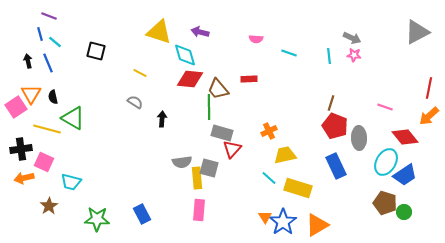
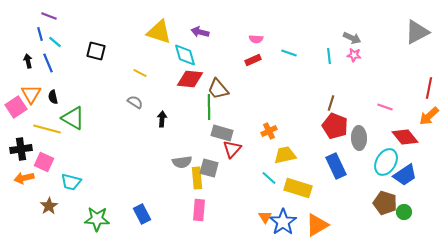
red rectangle at (249, 79): moved 4 px right, 19 px up; rotated 21 degrees counterclockwise
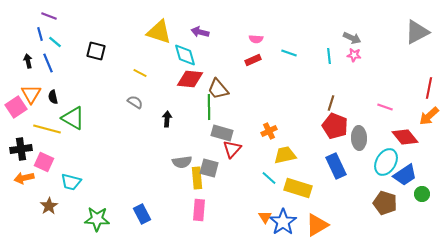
black arrow at (162, 119): moved 5 px right
green circle at (404, 212): moved 18 px right, 18 px up
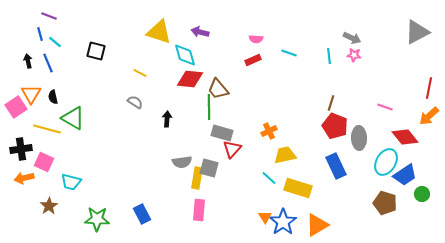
yellow rectangle at (197, 178): rotated 15 degrees clockwise
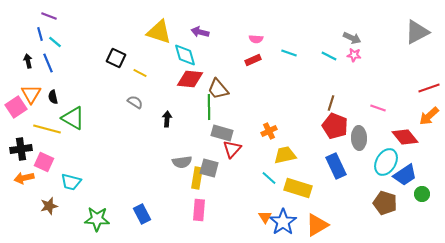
black square at (96, 51): moved 20 px right, 7 px down; rotated 12 degrees clockwise
cyan line at (329, 56): rotated 56 degrees counterclockwise
red line at (429, 88): rotated 60 degrees clockwise
pink line at (385, 107): moved 7 px left, 1 px down
brown star at (49, 206): rotated 18 degrees clockwise
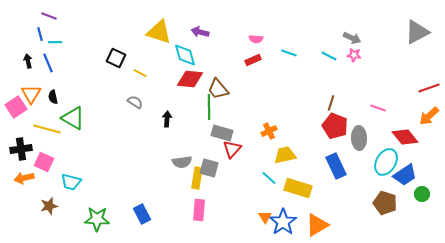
cyan line at (55, 42): rotated 40 degrees counterclockwise
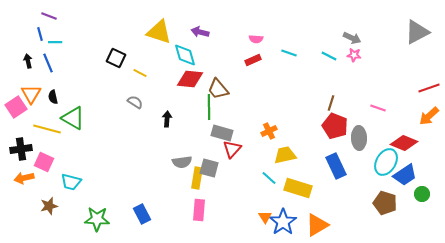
red diamond at (405, 137): moved 1 px left, 6 px down; rotated 28 degrees counterclockwise
